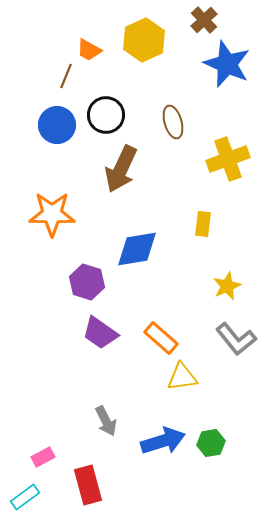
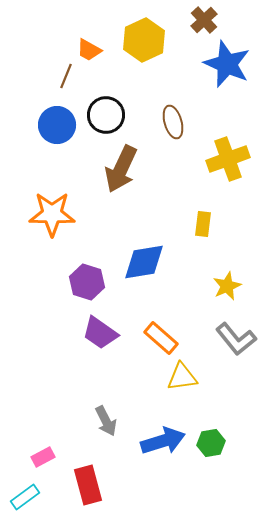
blue diamond: moved 7 px right, 13 px down
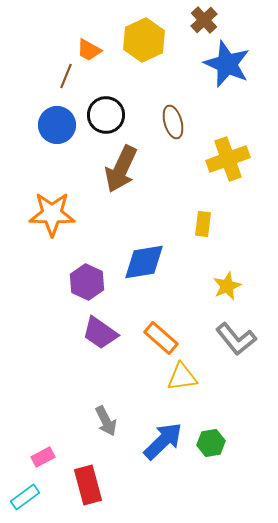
purple hexagon: rotated 8 degrees clockwise
blue arrow: rotated 27 degrees counterclockwise
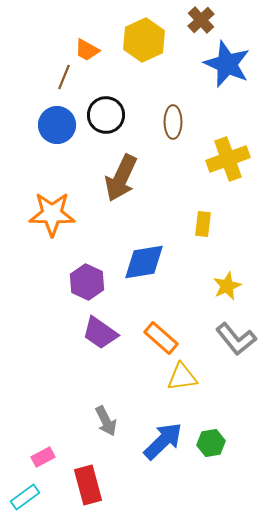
brown cross: moved 3 px left
orange trapezoid: moved 2 px left
brown line: moved 2 px left, 1 px down
brown ellipse: rotated 16 degrees clockwise
brown arrow: moved 9 px down
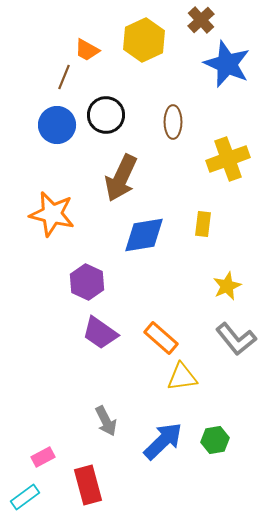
orange star: rotated 12 degrees clockwise
blue diamond: moved 27 px up
green hexagon: moved 4 px right, 3 px up
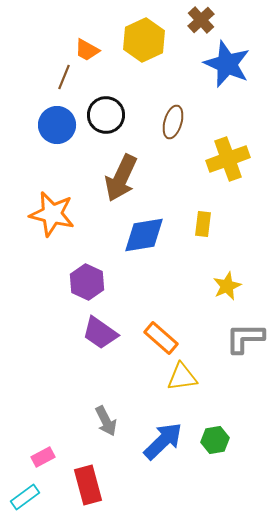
brown ellipse: rotated 16 degrees clockwise
gray L-shape: moved 9 px right, 1 px up; rotated 129 degrees clockwise
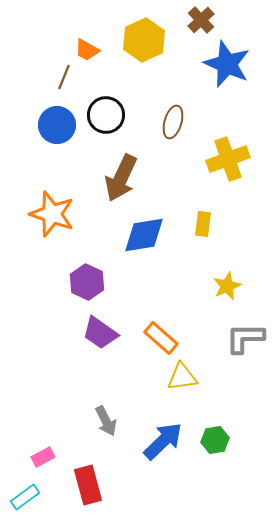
orange star: rotated 6 degrees clockwise
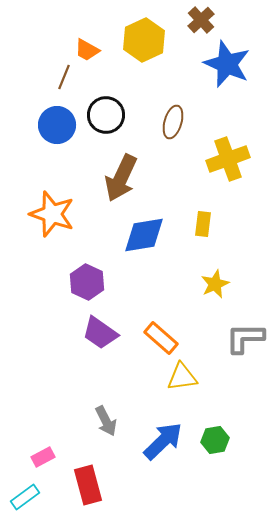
yellow star: moved 12 px left, 2 px up
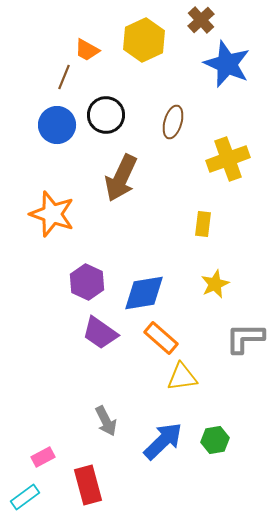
blue diamond: moved 58 px down
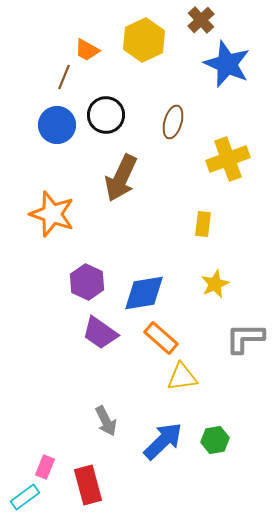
pink rectangle: moved 2 px right, 10 px down; rotated 40 degrees counterclockwise
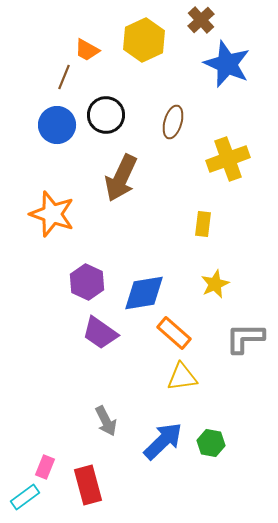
orange rectangle: moved 13 px right, 5 px up
green hexagon: moved 4 px left, 3 px down; rotated 20 degrees clockwise
